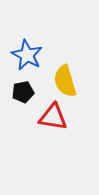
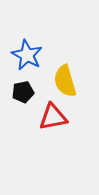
red triangle: rotated 20 degrees counterclockwise
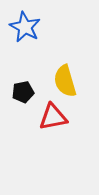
blue star: moved 2 px left, 28 px up
